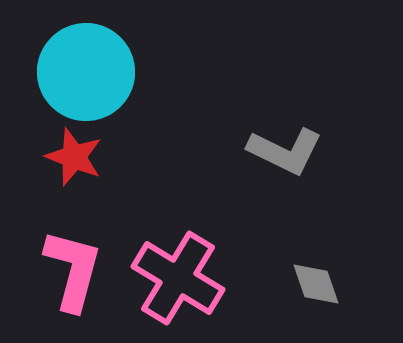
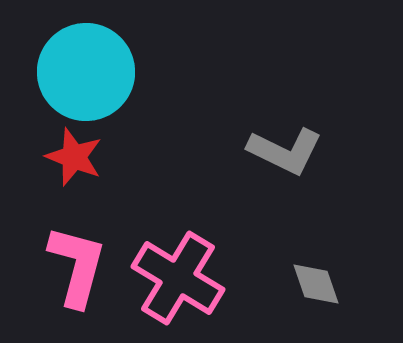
pink L-shape: moved 4 px right, 4 px up
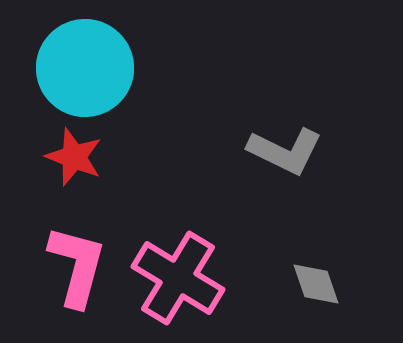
cyan circle: moved 1 px left, 4 px up
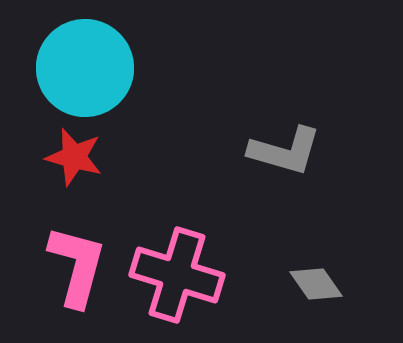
gray L-shape: rotated 10 degrees counterclockwise
red star: rotated 6 degrees counterclockwise
pink cross: moved 1 px left, 3 px up; rotated 14 degrees counterclockwise
gray diamond: rotated 16 degrees counterclockwise
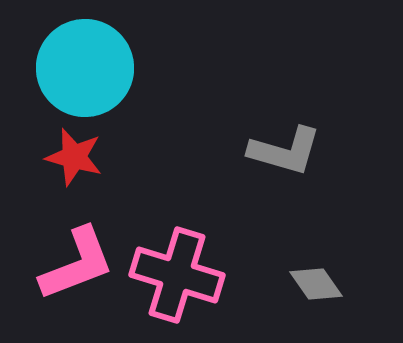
pink L-shape: moved 2 px up; rotated 54 degrees clockwise
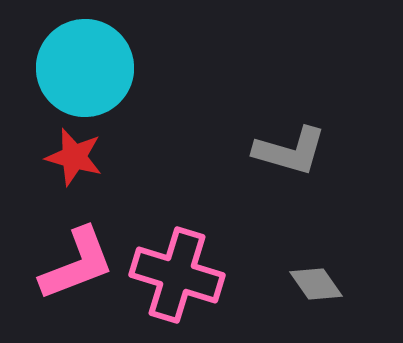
gray L-shape: moved 5 px right
